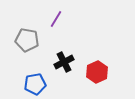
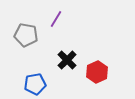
gray pentagon: moved 1 px left, 5 px up
black cross: moved 3 px right, 2 px up; rotated 18 degrees counterclockwise
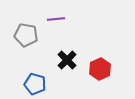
purple line: rotated 54 degrees clockwise
red hexagon: moved 3 px right, 3 px up
blue pentagon: rotated 25 degrees clockwise
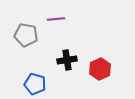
black cross: rotated 36 degrees clockwise
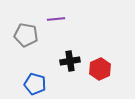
black cross: moved 3 px right, 1 px down
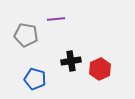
black cross: moved 1 px right
blue pentagon: moved 5 px up
